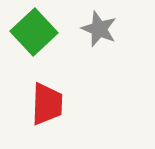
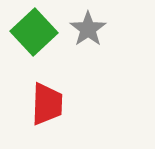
gray star: moved 11 px left; rotated 15 degrees clockwise
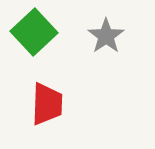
gray star: moved 18 px right, 7 px down
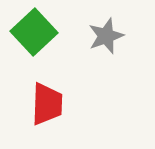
gray star: rotated 15 degrees clockwise
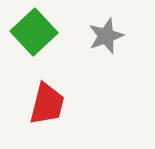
red trapezoid: rotated 12 degrees clockwise
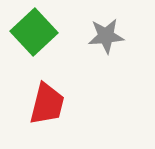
gray star: rotated 15 degrees clockwise
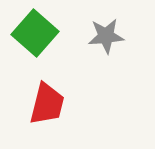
green square: moved 1 px right, 1 px down; rotated 6 degrees counterclockwise
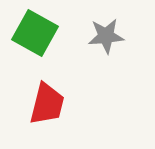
green square: rotated 12 degrees counterclockwise
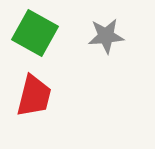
red trapezoid: moved 13 px left, 8 px up
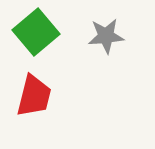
green square: moved 1 px right, 1 px up; rotated 21 degrees clockwise
